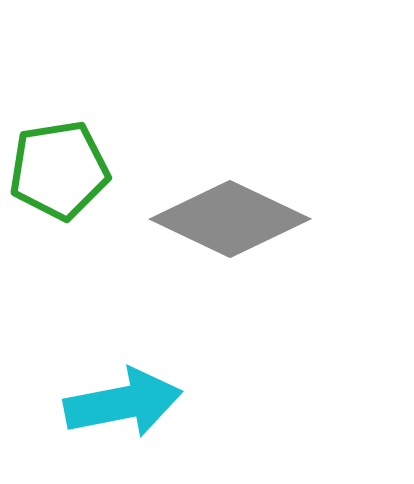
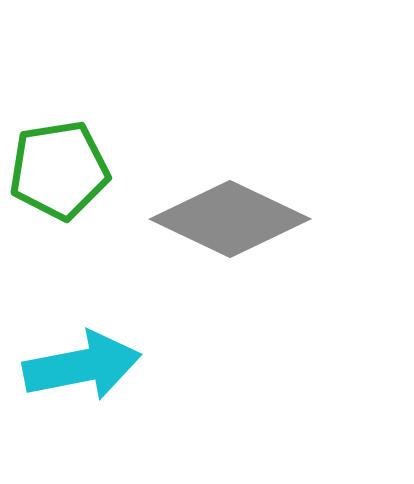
cyan arrow: moved 41 px left, 37 px up
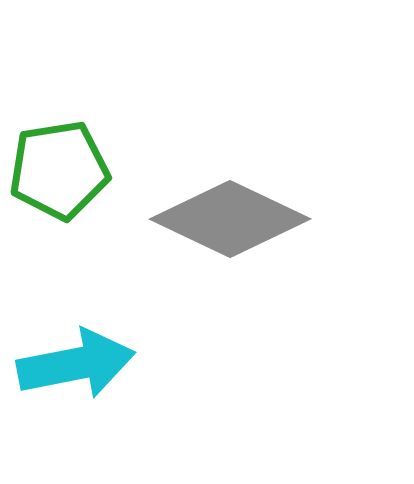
cyan arrow: moved 6 px left, 2 px up
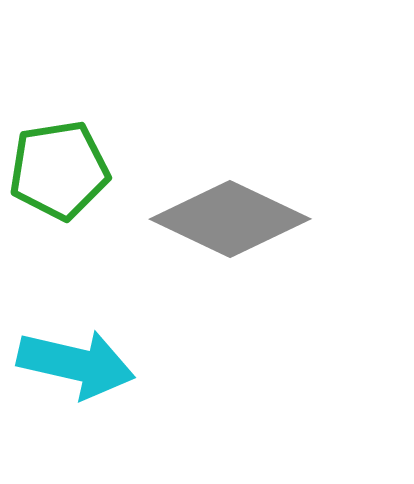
cyan arrow: rotated 24 degrees clockwise
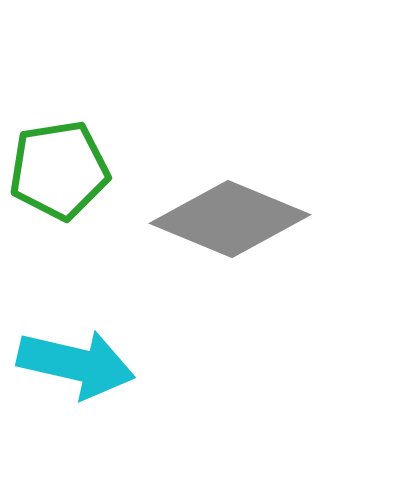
gray diamond: rotated 3 degrees counterclockwise
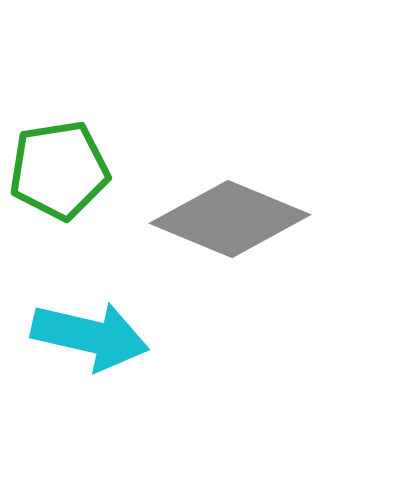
cyan arrow: moved 14 px right, 28 px up
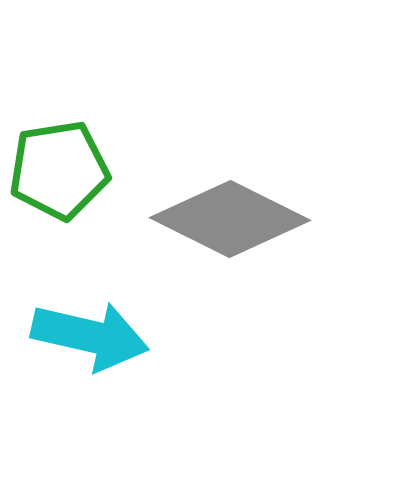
gray diamond: rotated 4 degrees clockwise
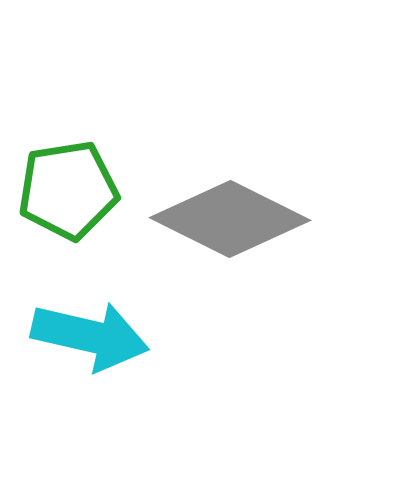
green pentagon: moved 9 px right, 20 px down
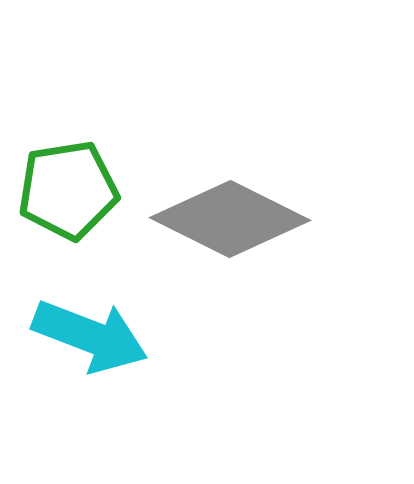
cyan arrow: rotated 8 degrees clockwise
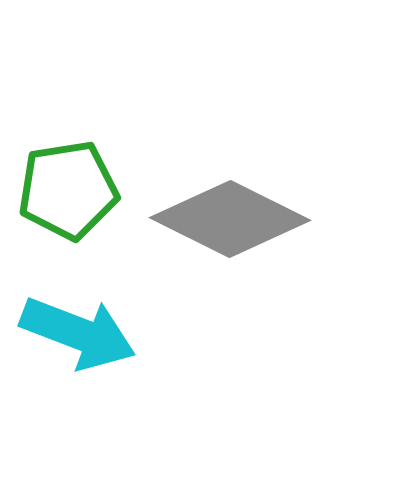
cyan arrow: moved 12 px left, 3 px up
